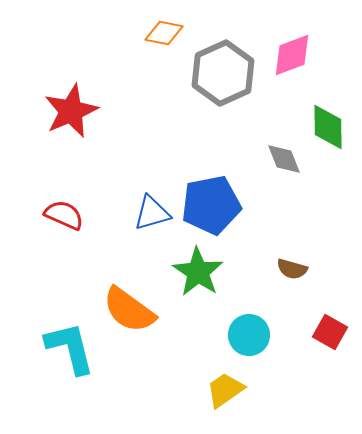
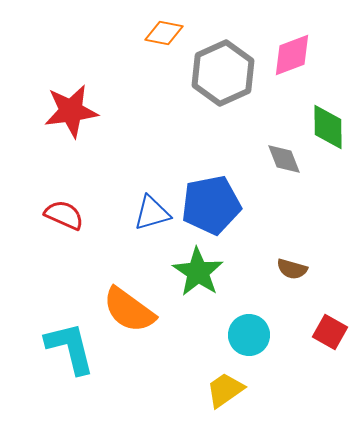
red star: rotated 16 degrees clockwise
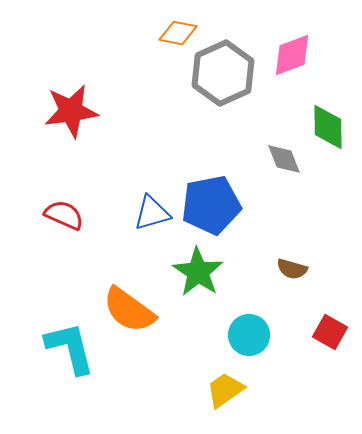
orange diamond: moved 14 px right
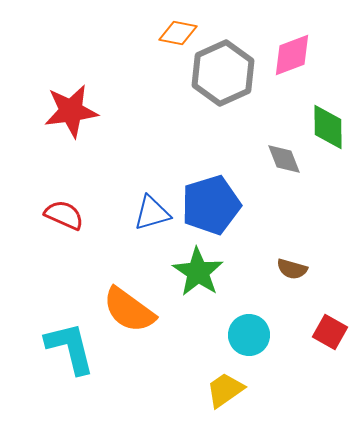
blue pentagon: rotated 6 degrees counterclockwise
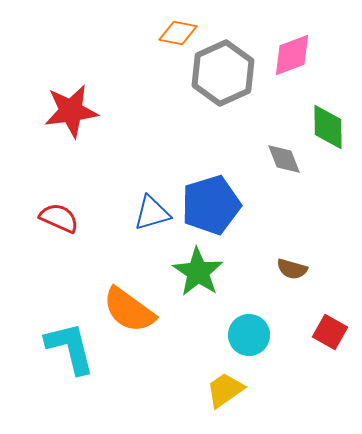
red semicircle: moved 5 px left, 3 px down
